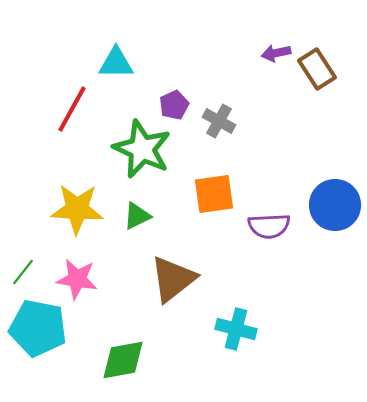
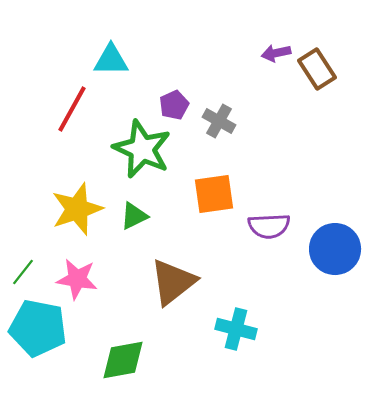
cyan triangle: moved 5 px left, 3 px up
blue circle: moved 44 px down
yellow star: rotated 22 degrees counterclockwise
green triangle: moved 3 px left
brown triangle: moved 3 px down
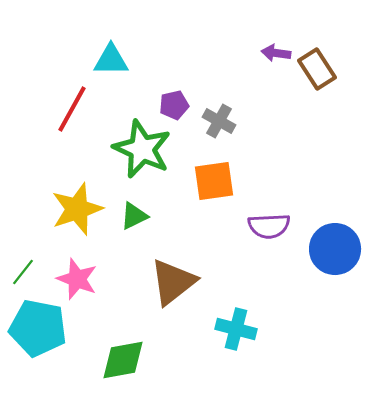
purple arrow: rotated 20 degrees clockwise
purple pentagon: rotated 12 degrees clockwise
orange square: moved 13 px up
pink star: rotated 12 degrees clockwise
